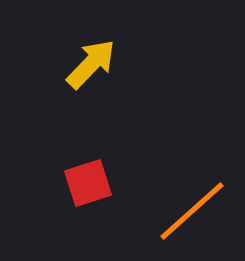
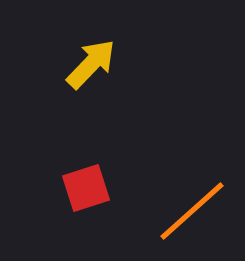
red square: moved 2 px left, 5 px down
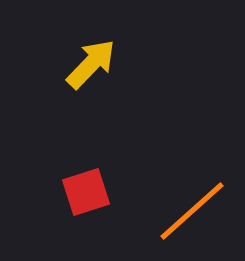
red square: moved 4 px down
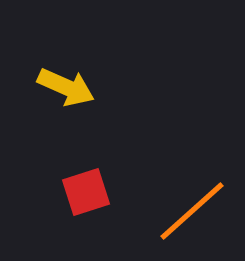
yellow arrow: moved 25 px left, 23 px down; rotated 70 degrees clockwise
